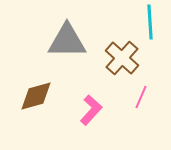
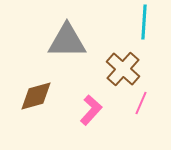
cyan line: moved 6 px left; rotated 8 degrees clockwise
brown cross: moved 1 px right, 11 px down
pink line: moved 6 px down
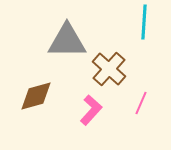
brown cross: moved 14 px left
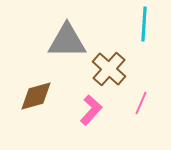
cyan line: moved 2 px down
